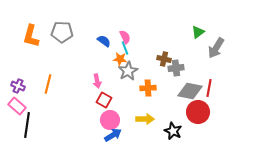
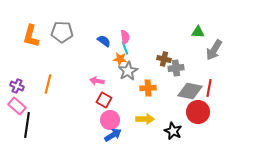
green triangle: rotated 40 degrees clockwise
pink semicircle: rotated 16 degrees clockwise
gray arrow: moved 2 px left, 2 px down
pink arrow: rotated 112 degrees clockwise
purple cross: moved 1 px left
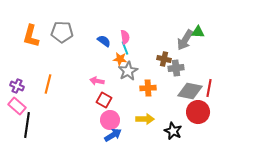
gray arrow: moved 29 px left, 10 px up
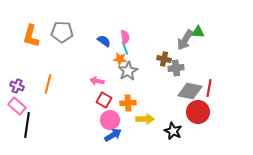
orange cross: moved 20 px left, 15 px down
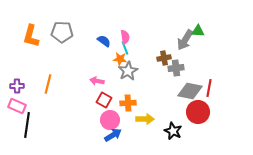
green triangle: moved 1 px up
brown cross: moved 1 px up; rotated 24 degrees counterclockwise
purple cross: rotated 24 degrees counterclockwise
pink rectangle: rotated 18 degrees counterclockwise
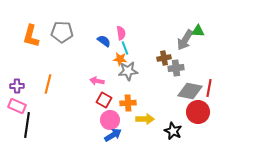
pink semicircle: moved 4 px left, 4 px up
gray star: rotated 24 degrees clockwise
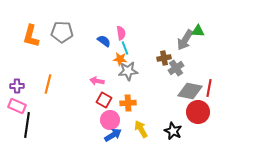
gray cross: rotated 28 degrees counterclockwise
yellow arrow: moved 4 px left, 10 px down; rotated 120 degrees counterclockwise
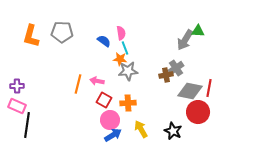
brown cross: moved 2 px right, 17 px down
orange line: moved 30 px right
